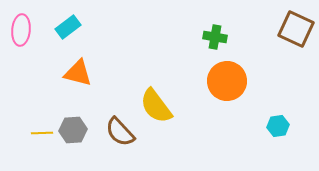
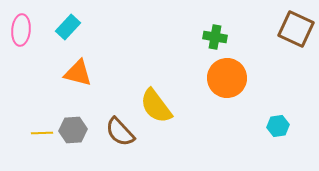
cyan rectangle: rotated 10 degrees counterclockwise
orange circle: moved 3 px up
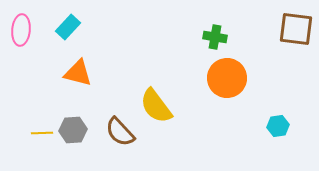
brown square: rotated 18 degrees counterclockwise
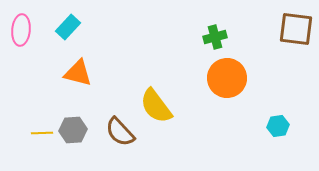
green cross: rotated 25 degrees counterclockwise
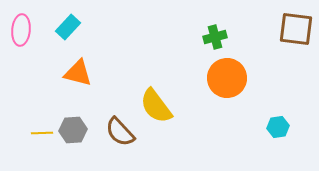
cyan hexagon: moved 1 px down
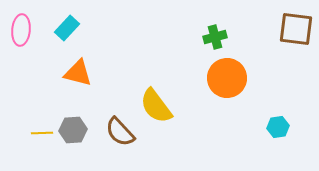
cyan rectangle: moved 1 px left, 1 px down
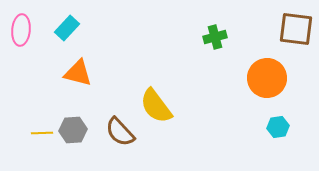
orange circle: moved 40 px right
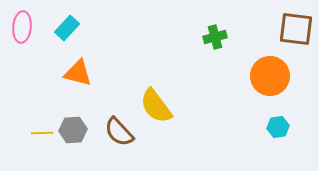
pink ellipse: moved 1 px right, 3 px up
orange circle: moved 3 px right, 2 px up
brown semicircle: moved 1 px left
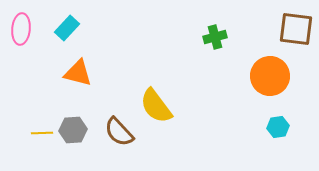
pink ellipse: moved 1 px left, 2 px down
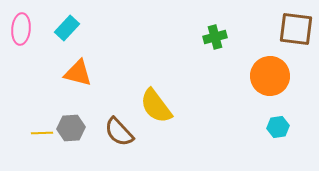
gray hexagon: moved 2 px left, 2 px up
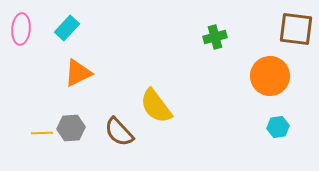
orange triangle: rotated 40 degrees counterclockwise
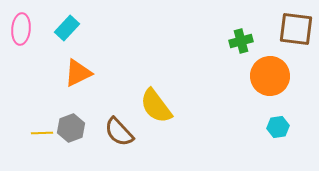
green cross: moved 26 px right, 4 px down
gray hexagon: rotated 16 degrees counterclockwise
